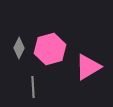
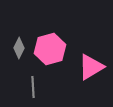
pink triangle: moved 3 px right
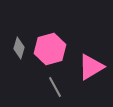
gray diamond: rotated 10 degrees counterclockwise
gray line: moved 22 px right; rotated 25 degrees counterclockwise
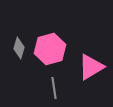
gray line: moved 1 px left, 1 px down; rotated 20 degrees clockwise
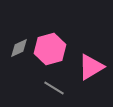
gray diamond: rotated 50 degrees clockwise
gray line: rotated 50 degrees counterclockwise
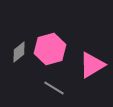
gray diamond: moved 4 px down; rotated 15 degrees counterclockwise
pink triangle: moved 1 px right, 2 px up
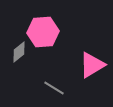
pink hexagon: moved 7 px left, 17 px up; rotated 12 degrees clockwise
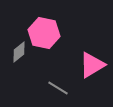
pink hexagon: moved 1 px right, 1 px down; rotated 16 degrees clockwise
gray line: moved 4 px right
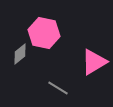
gray diamond: moved 1 px right, 2 px down
pink triangle: moved 2 px right, 3 px up
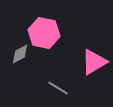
gray diamond: rotated 10 degrees clockwise
